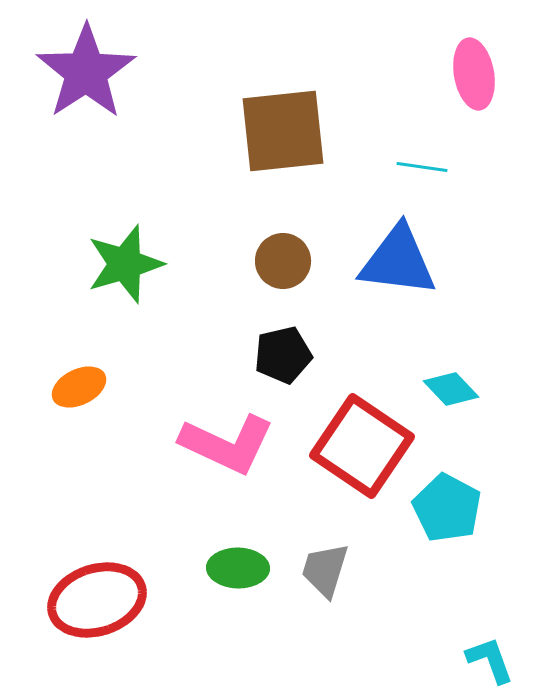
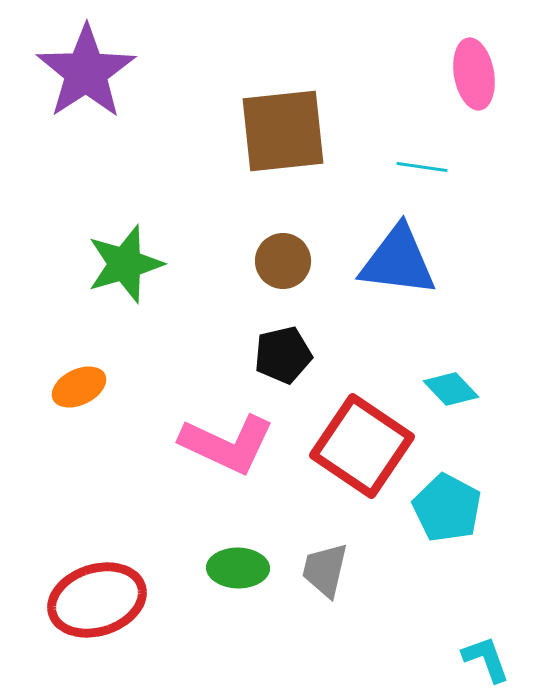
gray trapezoid: rotated 4 degrees counterclockwise
cyan L-shape: moved 4 px left, 1 px up
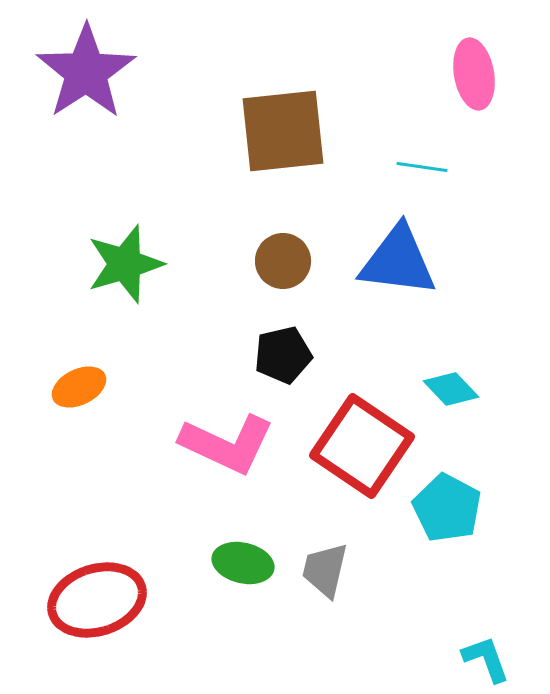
green ellipse: moved 5 px right, 5 px up; rotated 12 degrees clockwise
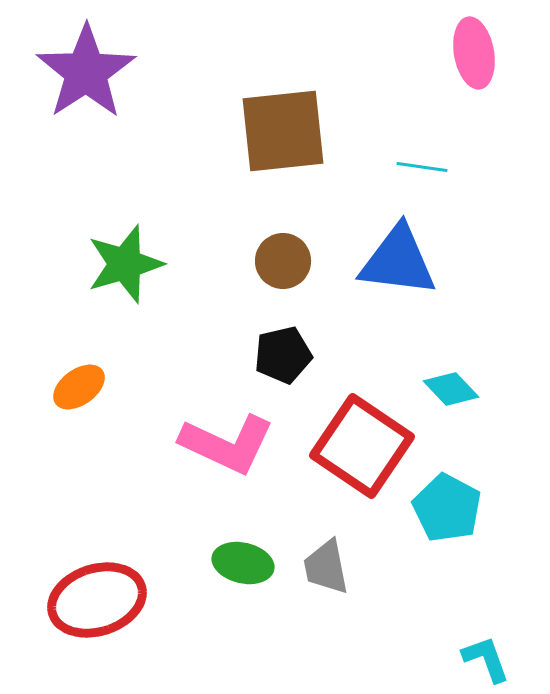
pink ellipse: moved 21 px up
orange ellipse: rotated 10 degrees counterclockwise
gray trapezoid: moved 1 px right, 3 px up; rotated 24 degrees counterclockwise
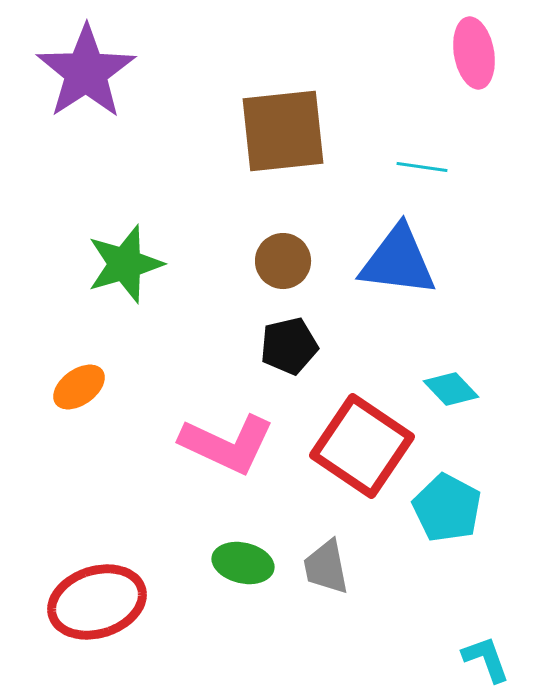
black pentagon: moved 6 px right, 9 px up
red ellipse: moved 2 px down
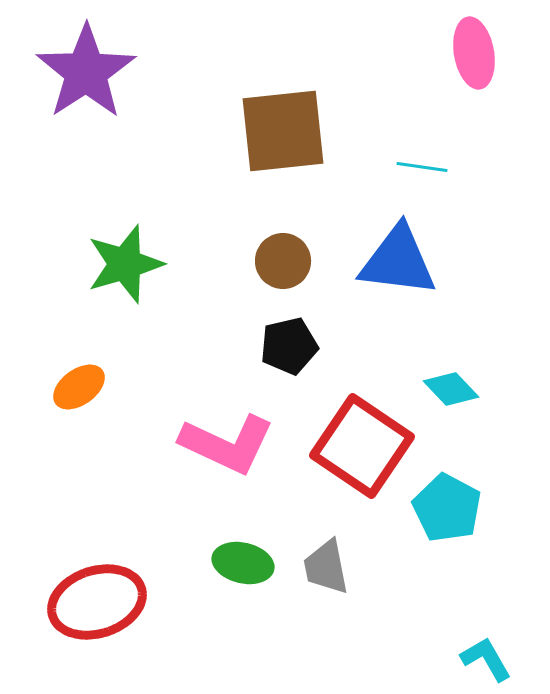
cyan L-shape: rotated 10 degrees counterclockwise
